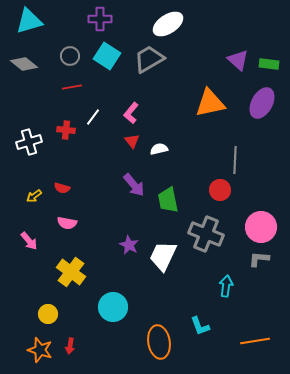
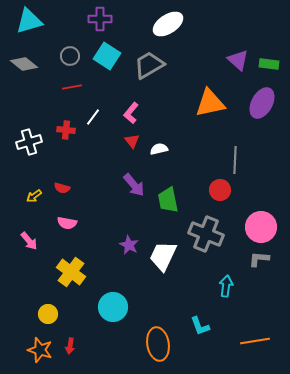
gray trapezoid: moved 6 px down
orange ellipse: moved 1 px left, 2 px down
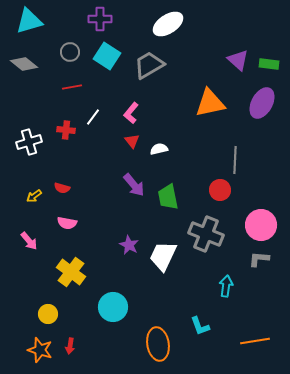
gray circle: moved 4 px up
green trapezoid: moved 3 px up
pink circle: moved 2 px up
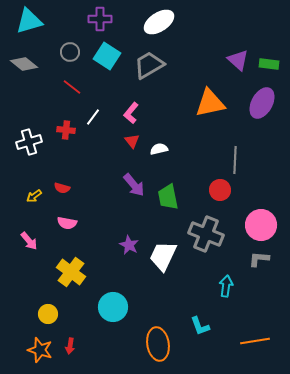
white ellipse: moved 9 px left, 2 px up
red line: rotated 48 degrees clockwise
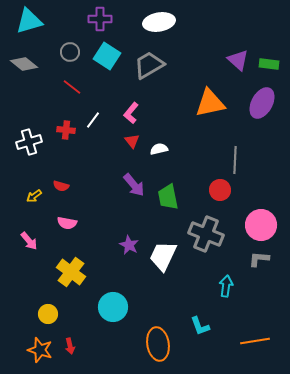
white ellipse: rotated 24 degrees clockwise
white line: moved 3 px down
red semicircle: moved 1 px left, 2 px up
red arrow: rotated 21 degrees counterclockwise
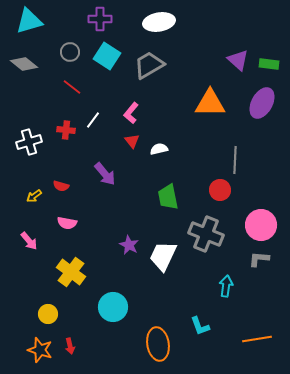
orange triangle: rotated 12 degrees clockwise
purple arrow: moved 29 px left, 11 px up
orange line: moved 2 px right, 2 px up
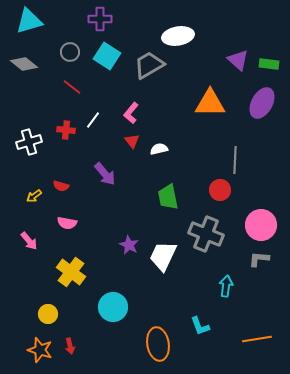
white ellipse: moved 19 px right, 14 px down
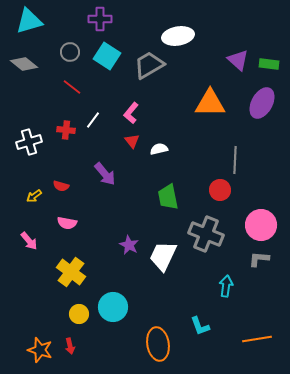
yellow circle: moved 31 px right
